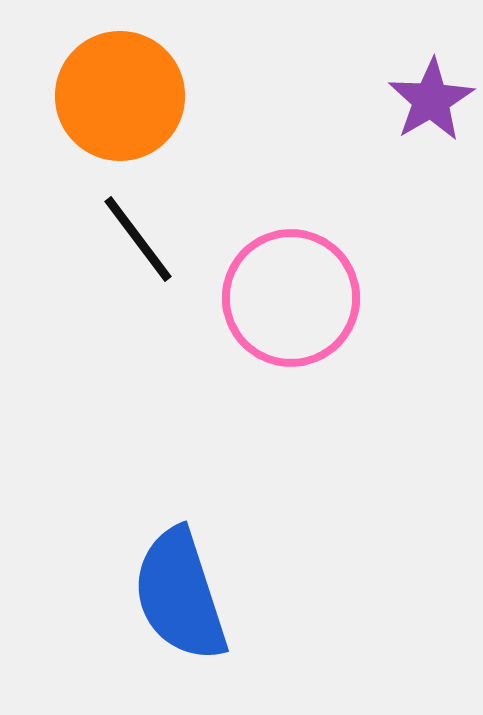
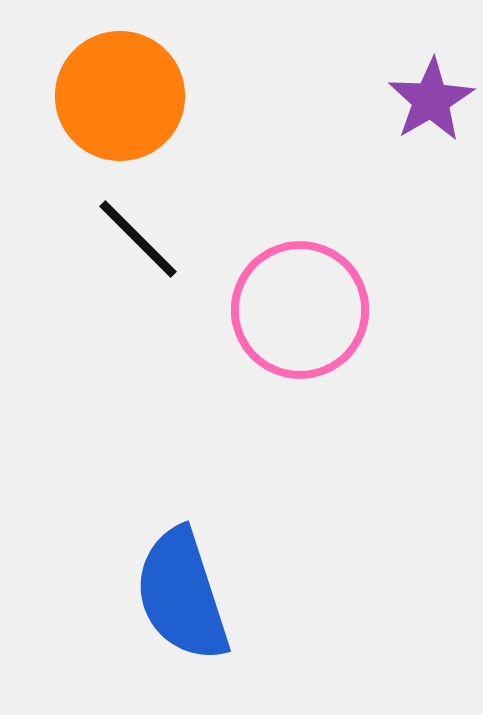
black line: rotated 8 degrees counterclockwise
pink circle: moved 9 px right, 12 px down
blue semicircle: moved 2 px right
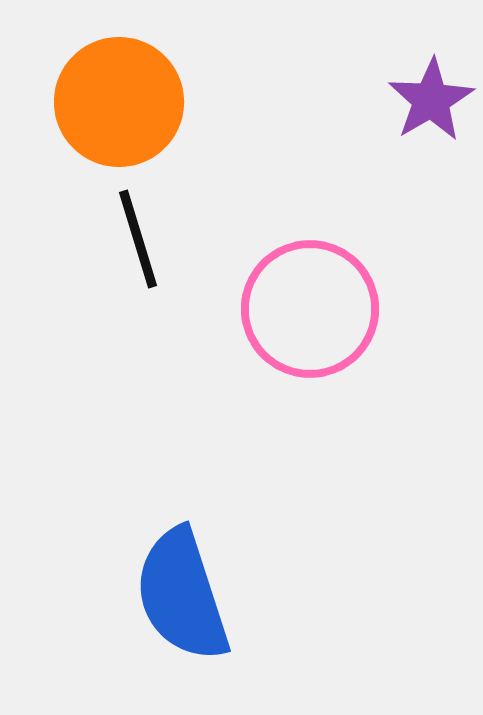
orange circle: moved 1 px left, 6 px down
black line: rotated 28 degrees clockwise
pink circle: moved 10 px right, 1 px up
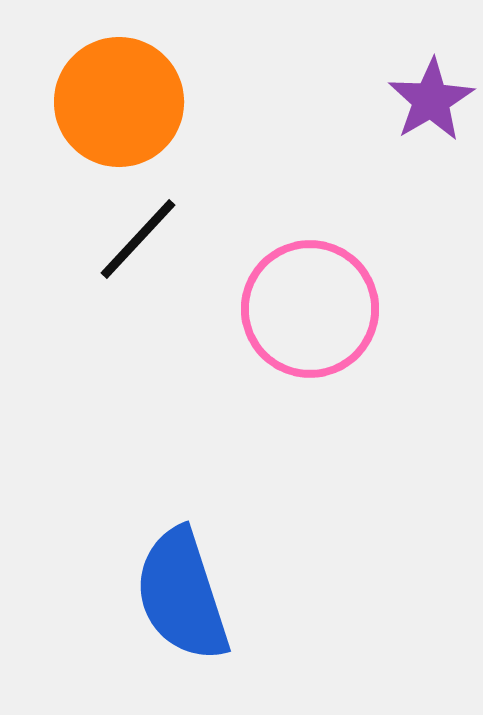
black line: rotated 60 degrees clockwise
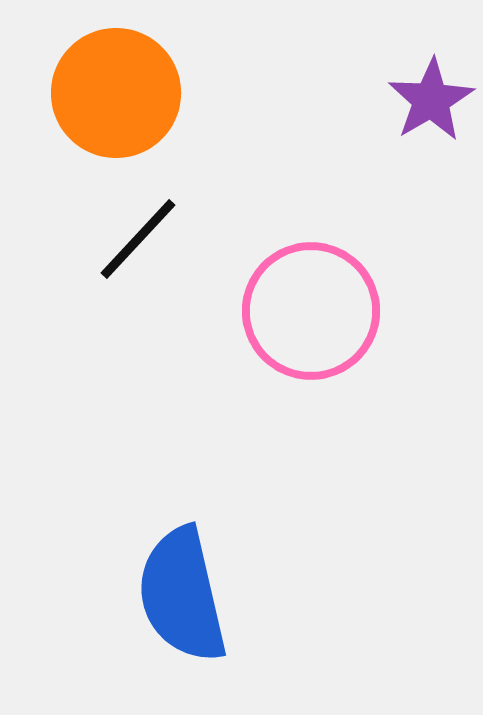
orange circle: moved 3 px left, 9 px up
pink circle: moved 1 px right, 2 px down
blue semicircle: rotated 5 degrees clockwise
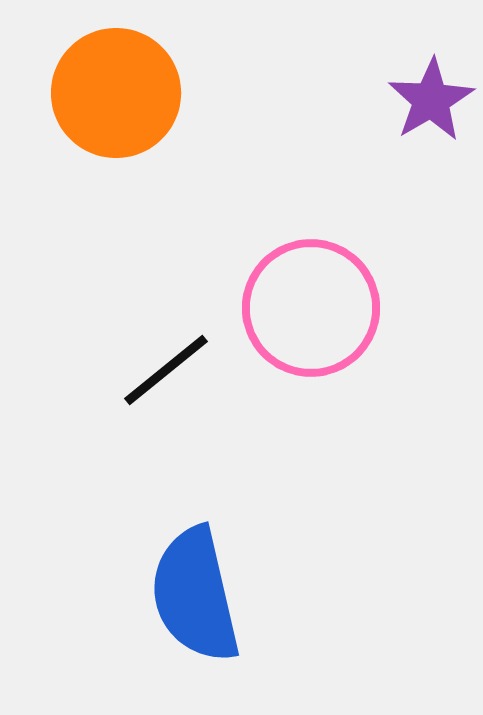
black line: moved 28 px right, 131 px down; rotated 8 degrees clockwise
pink circle: moved 3 px up
blue semicircle: moved 13 px right
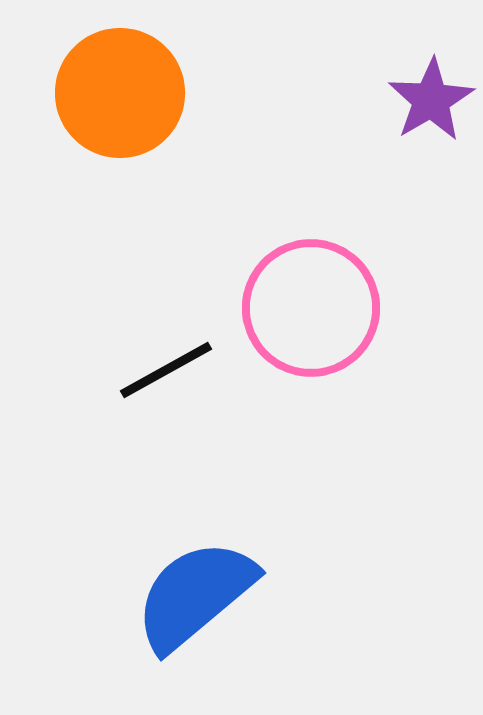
orange circle: moved 4 px right
black line: rotated 10 degrees clockwise
blue semicircle: rotated 63 degrees clockwise
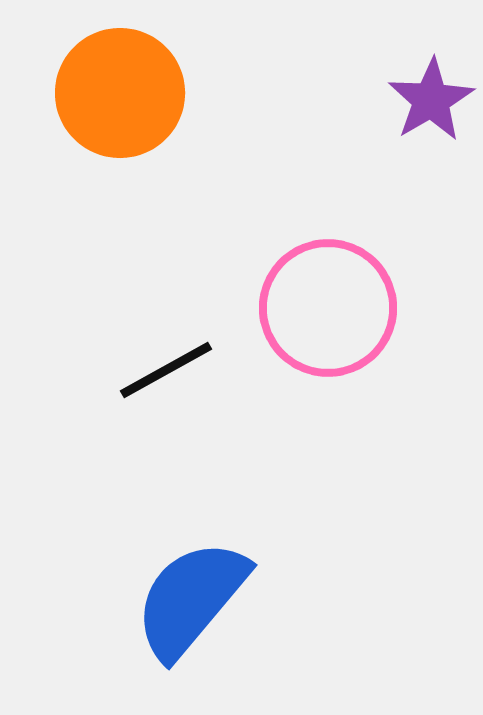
pink circle: moved 17 px right
blue semicircle: moved 4 px left, 4 px down; rotated 10 degrees counterclockwise
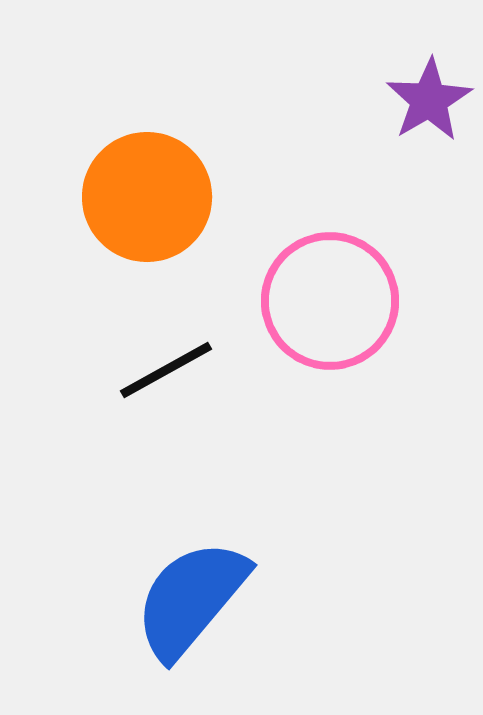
orange circle: moved 27 px right, 104 px down
purple star: moved 2 px left
pink circle: moved 2 px right, 7 px up
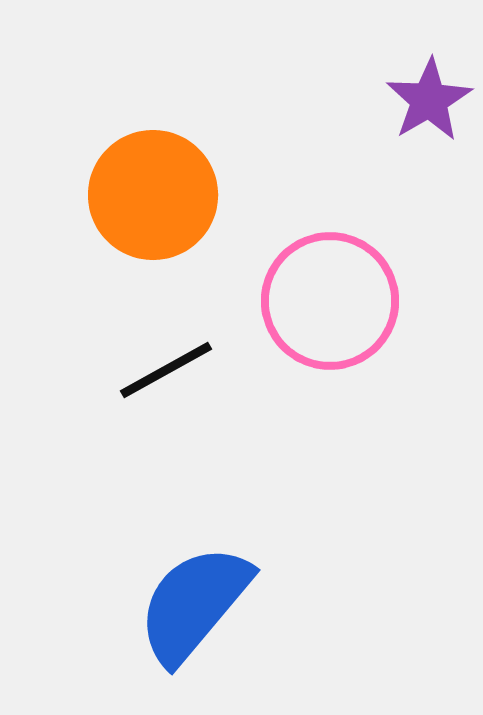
orange circle: moved 6 px right, 2 px up
blue semicircle: moved 3 px right, 5 px down
